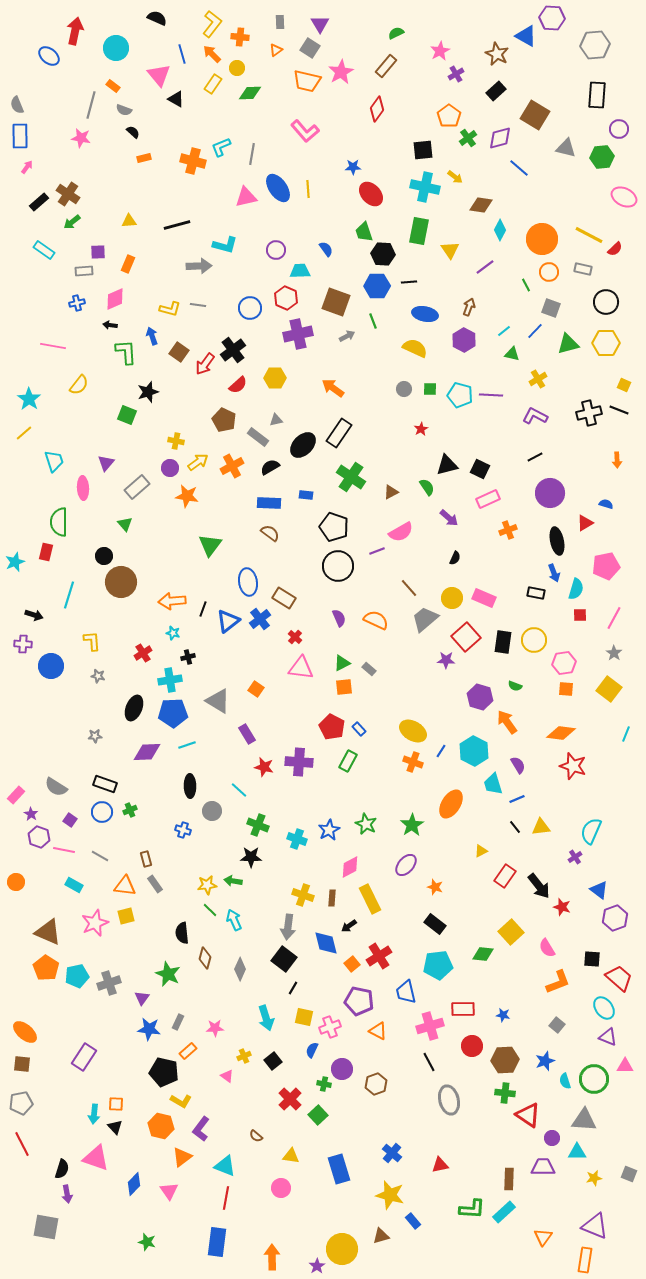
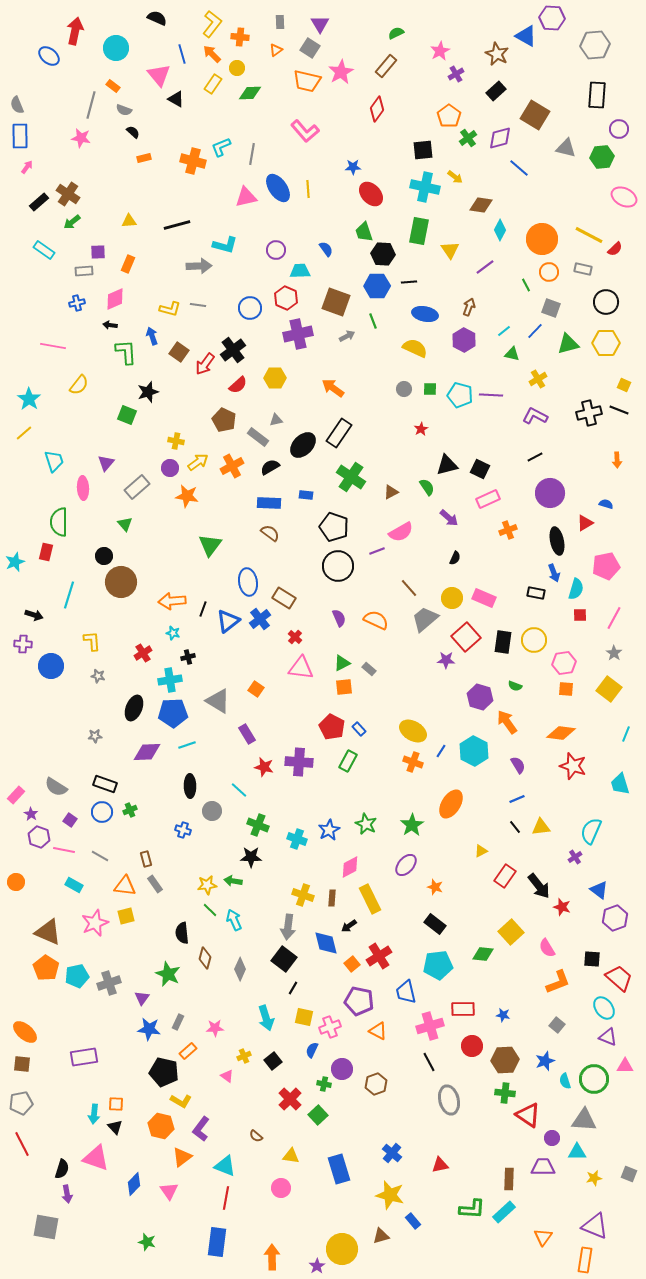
cyan trapezoid at (493, 784): moved 127 px right
purple rectangle at (84, 1057): rotated 48 degrees clockwise
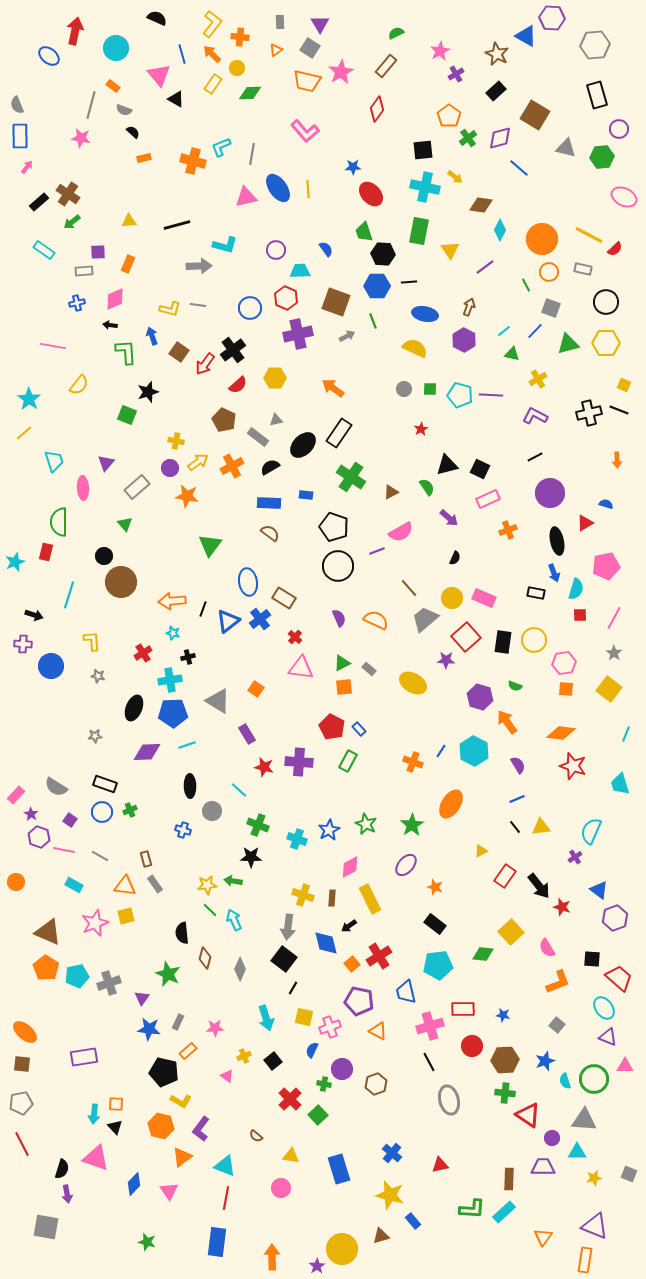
black rectangle at (597, 95): rotated 20 degrees counterclockwise
yellow ellipse at (413, 731): moved 48 px up
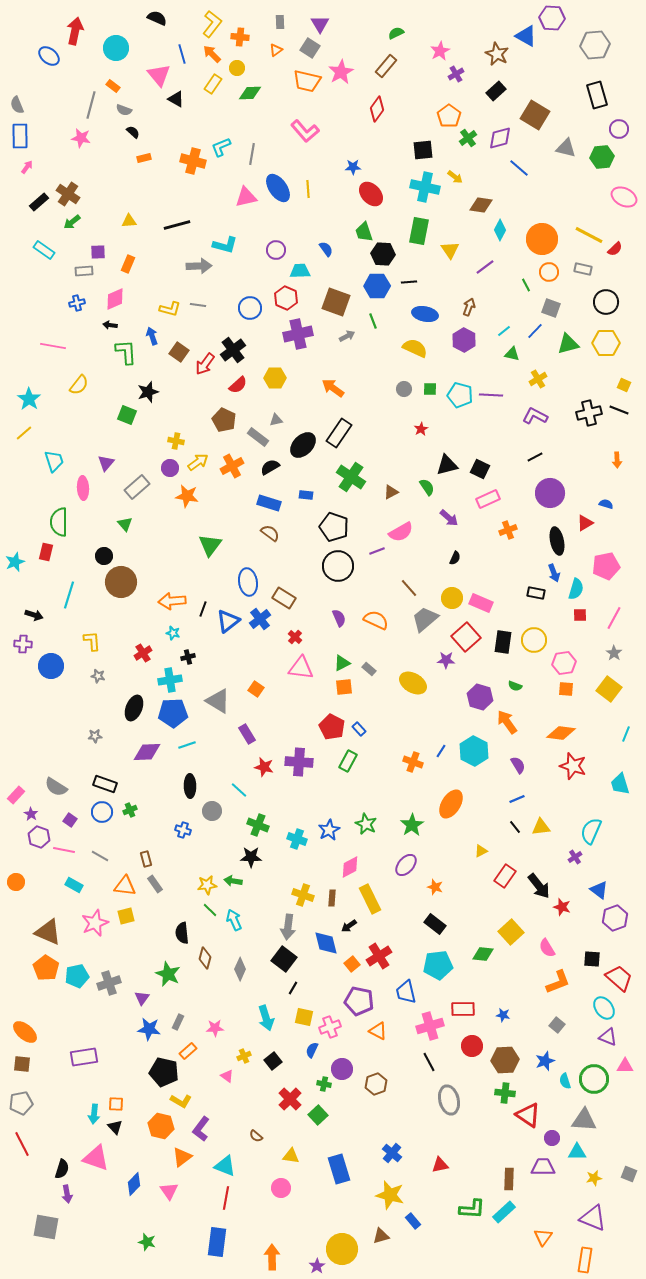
blue rectangle at (269, 503): rotated 15 degrees clockwise
pink rectangle at (484, 598): moved 3 px left, 5 px down
purple triangle at (595, 1226): moved 2 px left, 8 px up
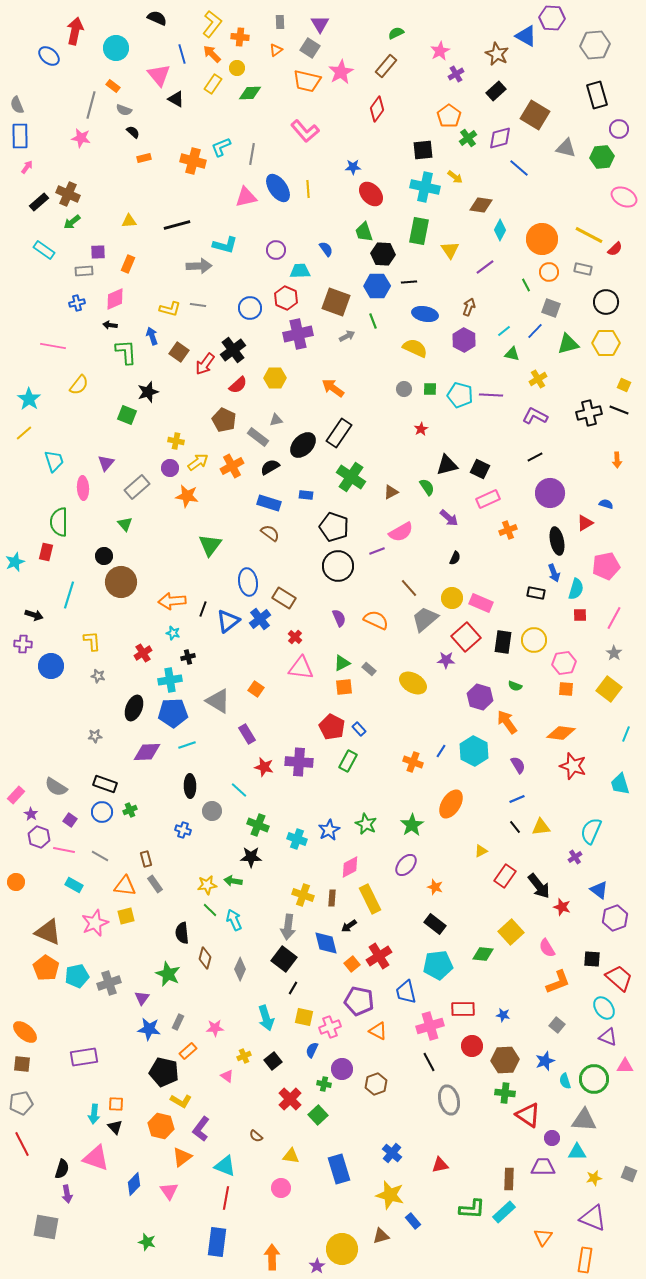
brown cross at (68, 194): rotated 10 degrees counterclockwise
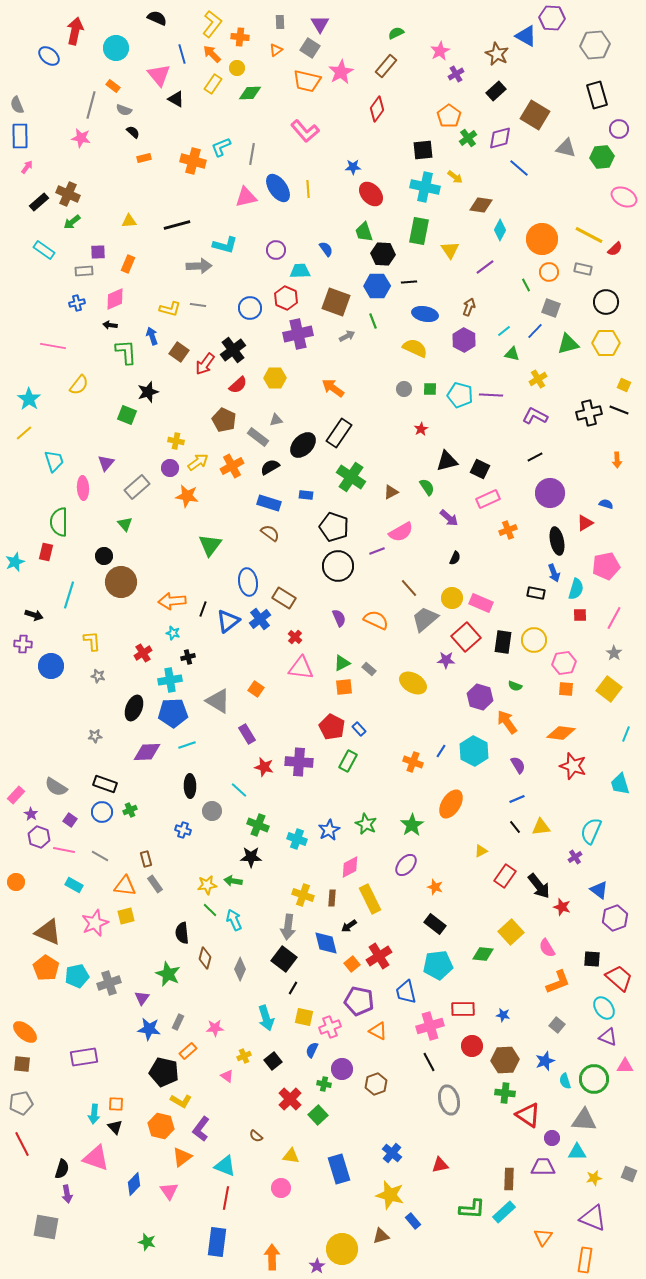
black triangle at (447, 465): moved 4 px up
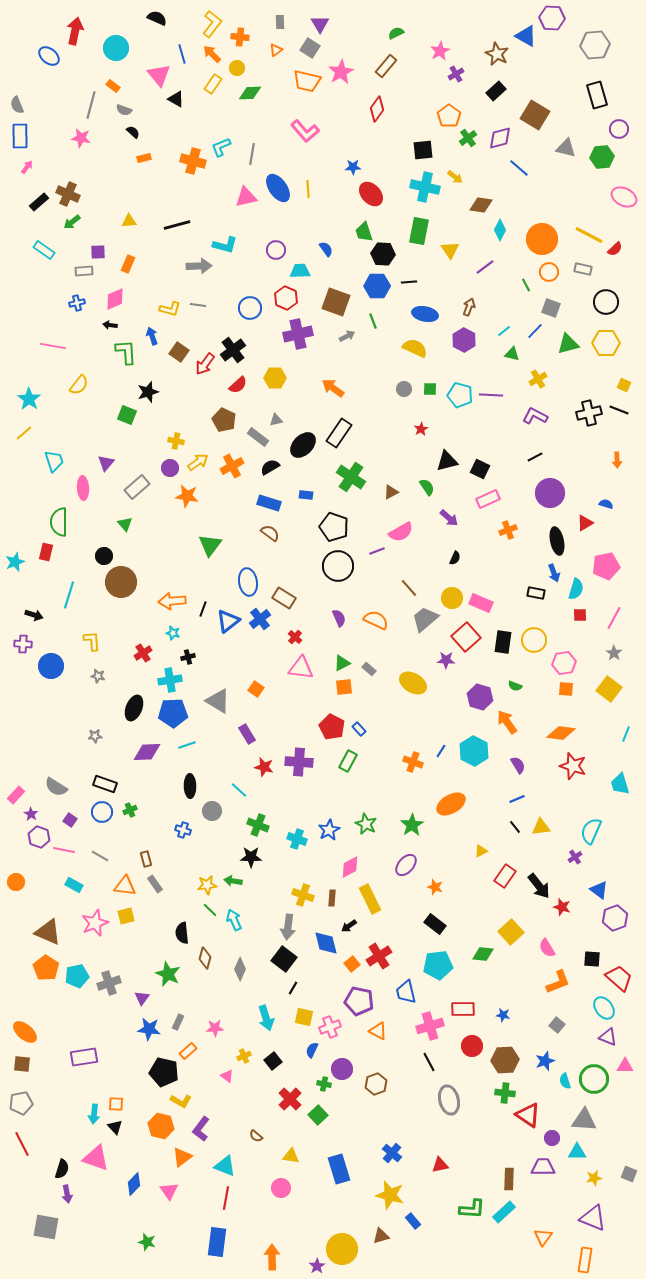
orange ellipse at (451, 804): rotated 28 degrees clockwise
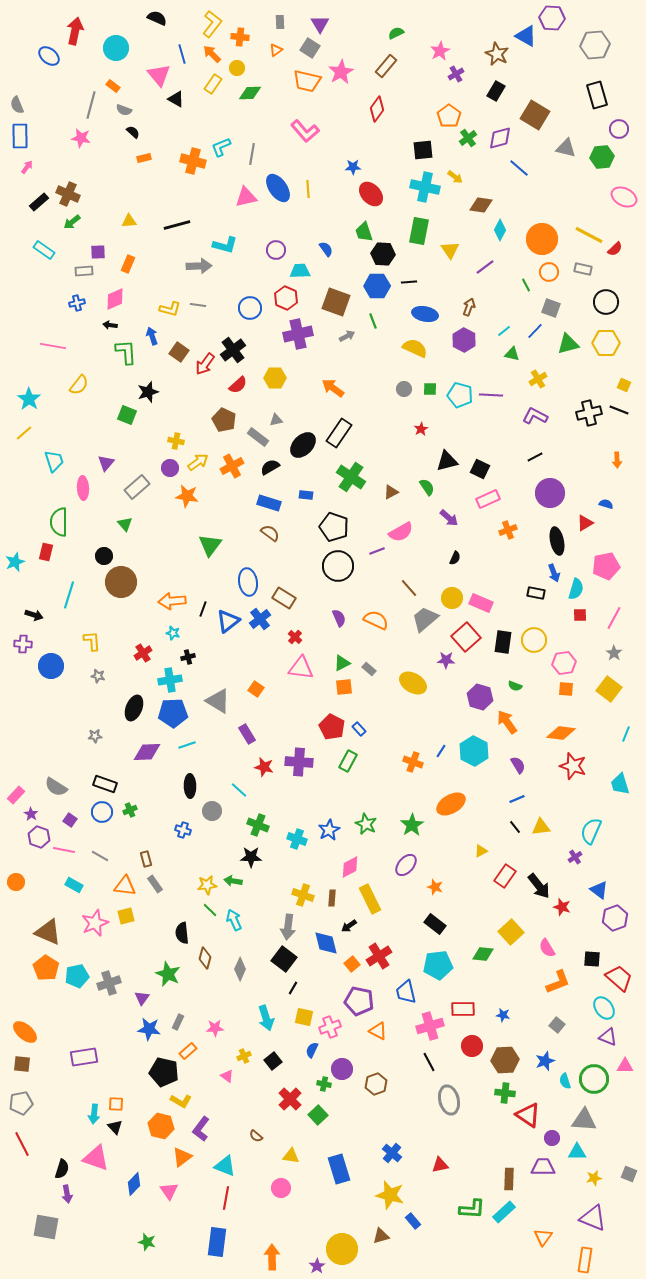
black rectangle at (496, 91): rotated 18 degrees counterclockwise
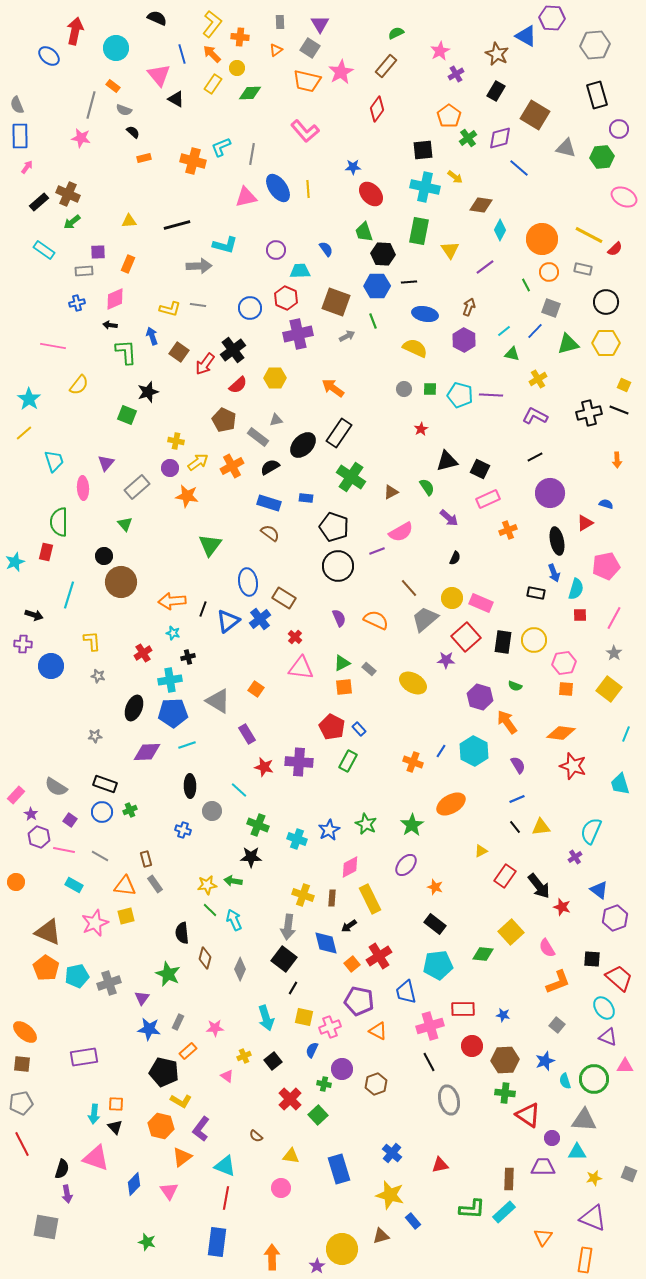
blue rectangle at (306, 495): moved 3 px down
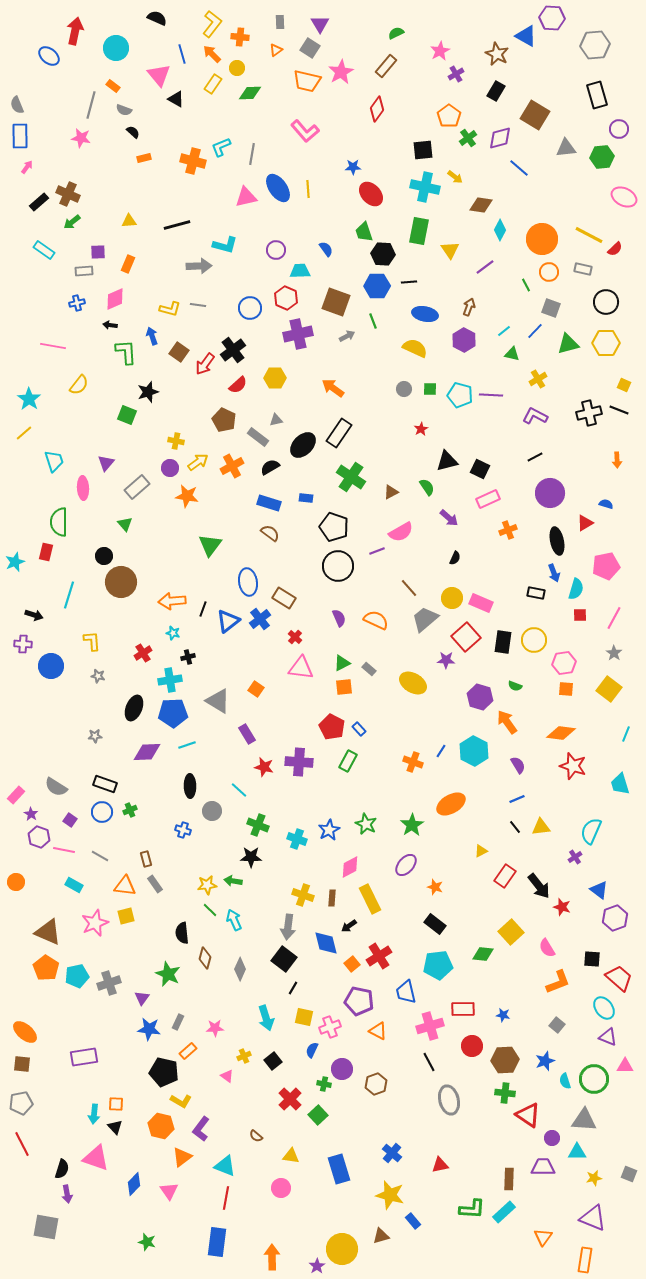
gray triangle at (566, 148): rotated 20 degrees counterclockwise
